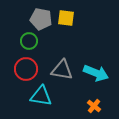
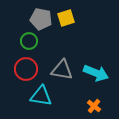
yellow square: rotated 24 degrees counterclockwise
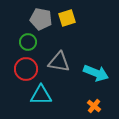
yellow square: moved 1 px right
green circle: moved 1 px left, 1 px down
gray triangle: moved 3 px left, 8 px up
cyan triangle: moved 1 px up; rotated 10 degrees counterclockwise
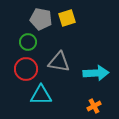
cyan arrow: rotated 25 degrees counterclockwise
orange cross: rotated 24 degrees clockwise
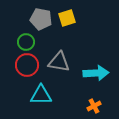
green circle: moved 2 px left
red circle: moved 1 px right, 4 px up
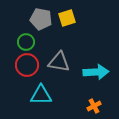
cyan arrow: moved 1 px up
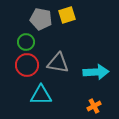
yellow square: moved 3 px up
gray triangle: moved 1 px left, 1 px down
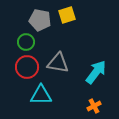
gray pentagon: moved 1 px left, 1 px down
red circle: moved 2 px down
cyan arrow: rotated 50 degrees counterclockwise
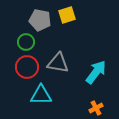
orange cross: moved 2 px right, 2 px down
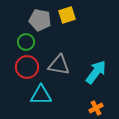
gray triangle: moved 1 px right, 2 px down
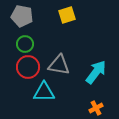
gray pentagon: moved 18 px left, 4 px up
green circle: moved 1 px left, 2 px down
red circle: moved 1 px right
cyan triangle: moved 3 px right, 3 px up
